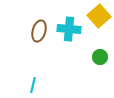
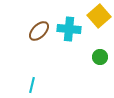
brown ellipse: rotated 30 degrees clockwise
cyan line: moved 1 px left
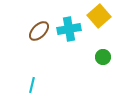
cyan cross: rotated 15 degrees counterclockwise
green circle: moved 3 px right
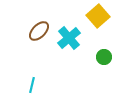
yellow square: moved 1 px left
cyan cross: moved 9 px down; rotated 30 degrees counterclockwise
green circle: moved 1 px right
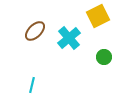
yellow square: rotated 15 degrees clockwise
brown ellipse: moved 4 px left
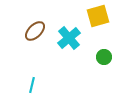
yellow square: rotated 10 degrees clockwise
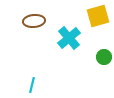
brown ellipse: moved 1 px left, 10 px up; rotated 40 degrees clockwise
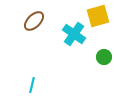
brown ellipse: rotated 40 degrees counterclockwise
cyan cross: moved 5 px right, 4 px up; rotated 15 degrees counterclockwise
